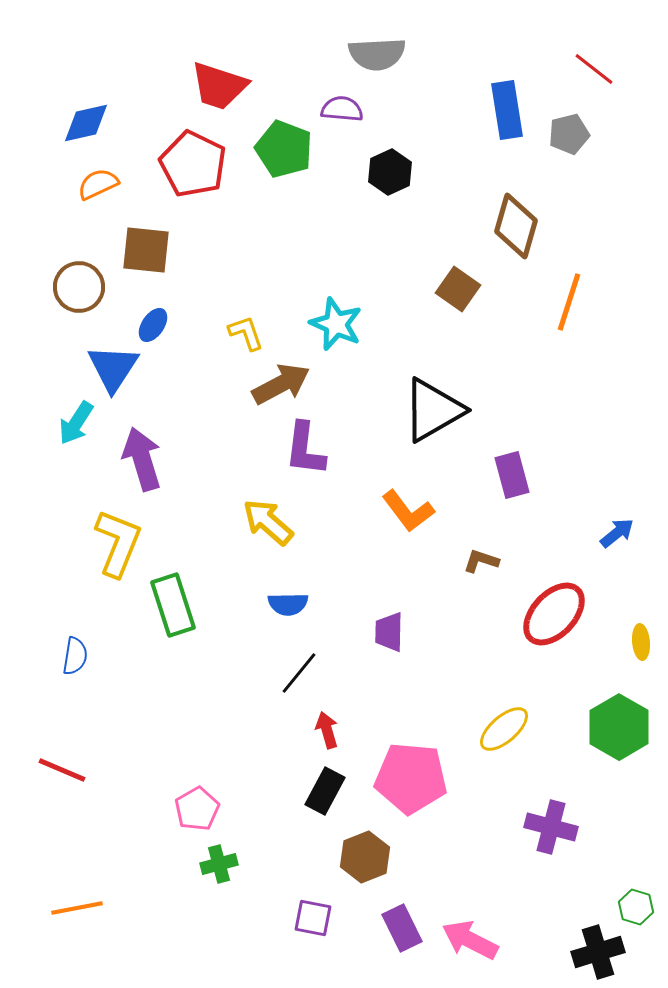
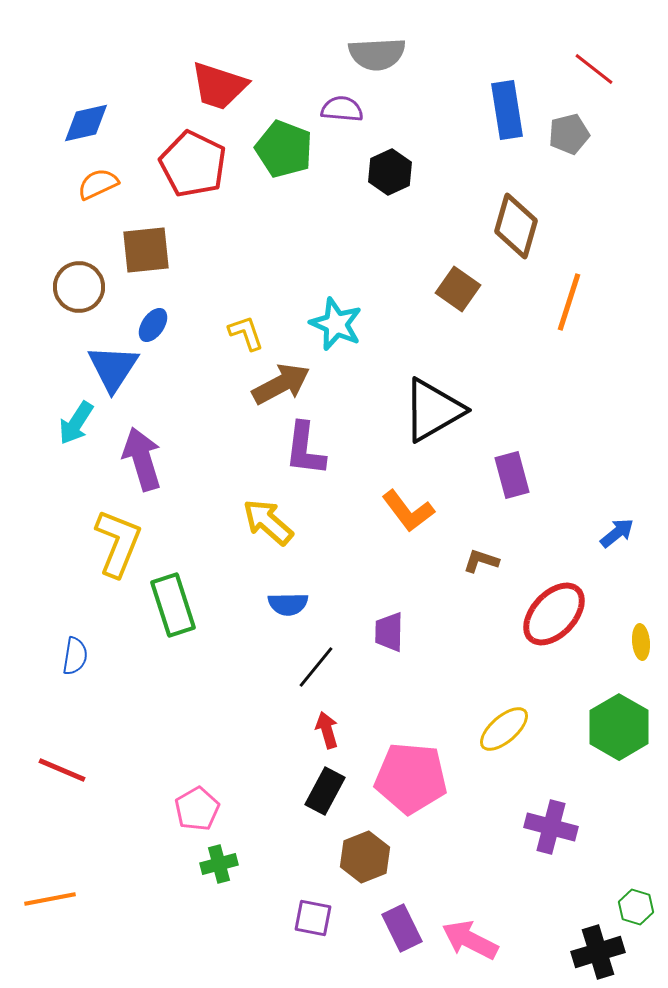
brown square at (146, 250): rotated 12 degrees counterclockwise
black line at (299, 673): moved 17 px right, 6 px up
orange line at (77, 908): moved 27 px left, 9 px up
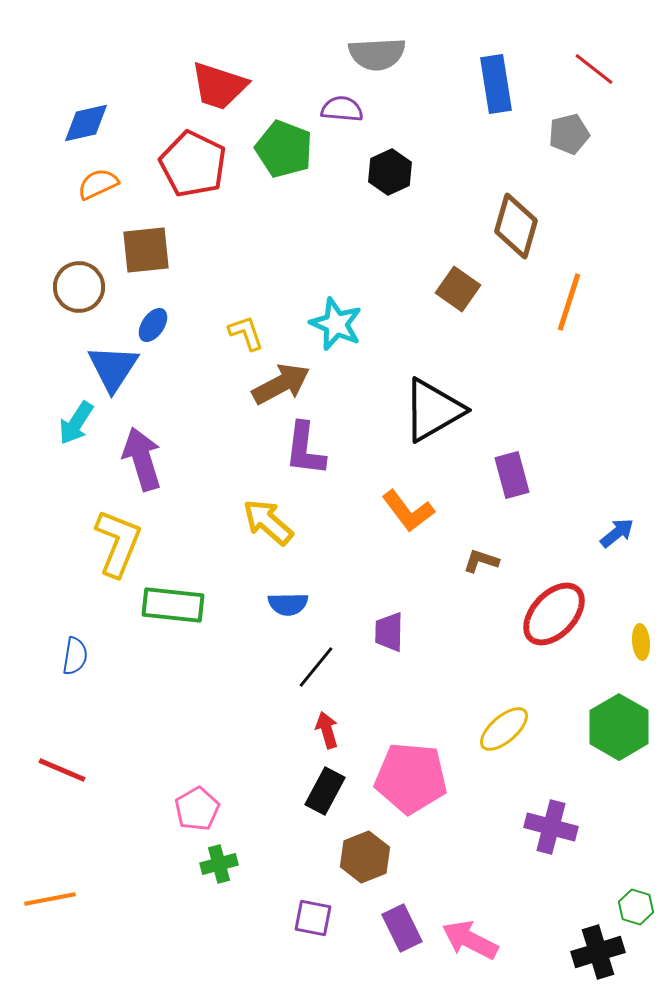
blue rectangle at (507, 110): moved 11 px left, 26 px up
green rectangle at (173, 605): rotated 66 degrees counterclockwise
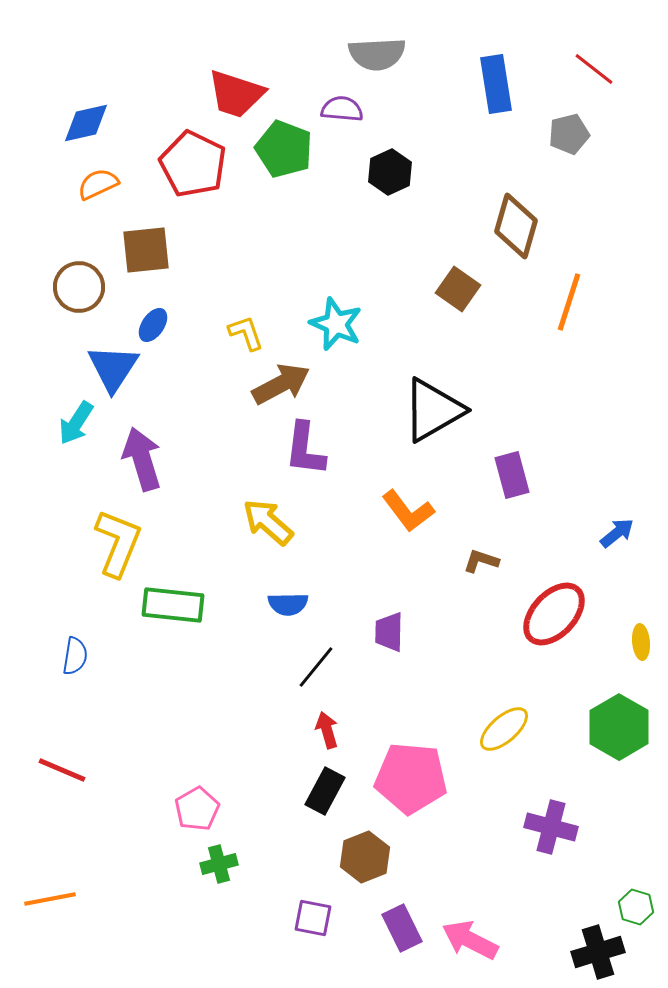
red trapezoid at (219, 86): moved 17 px right, 8 px down
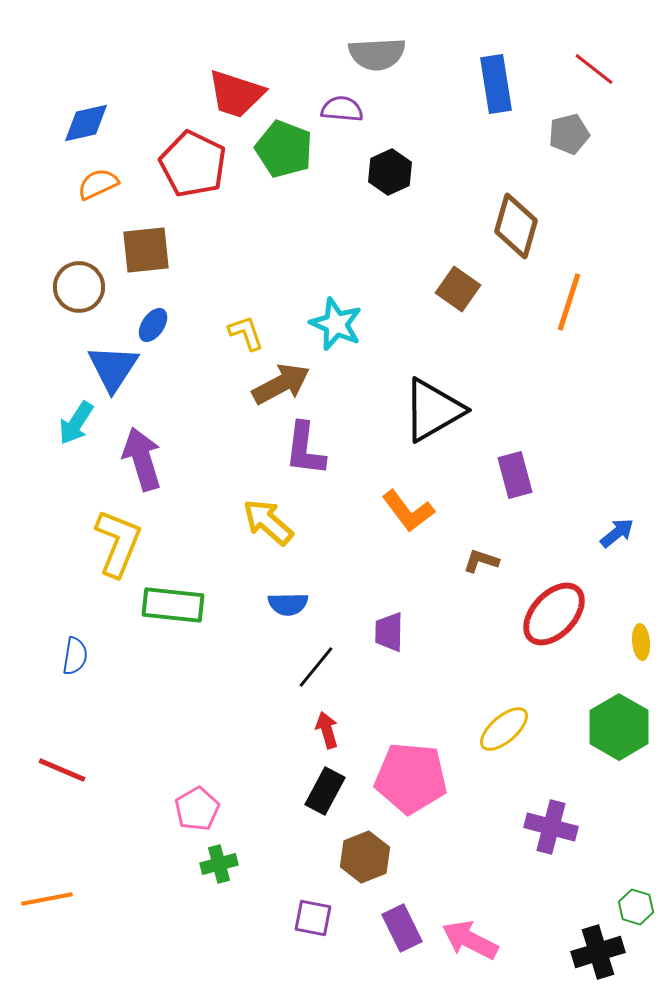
purple rectangle at (512, 475): moved 3 px right
orange line at (50, 899): moved 3 px left
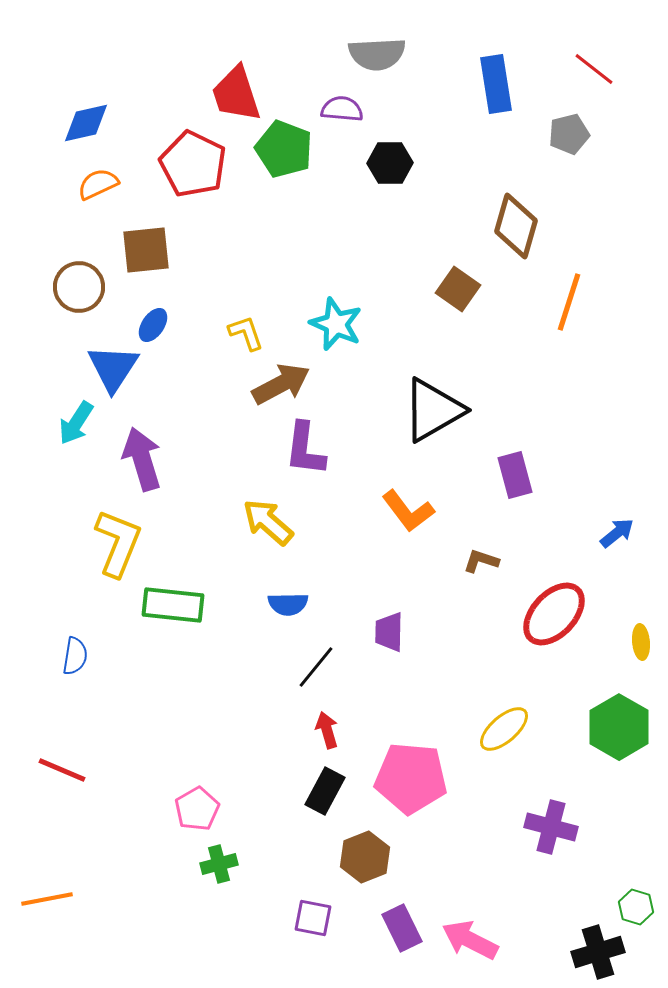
red trapezoid at (236, 94): rotated 54 degrees clockwise
black hexagon at (390, 172): moved 9 px up; rotated 24 degrees clockwise
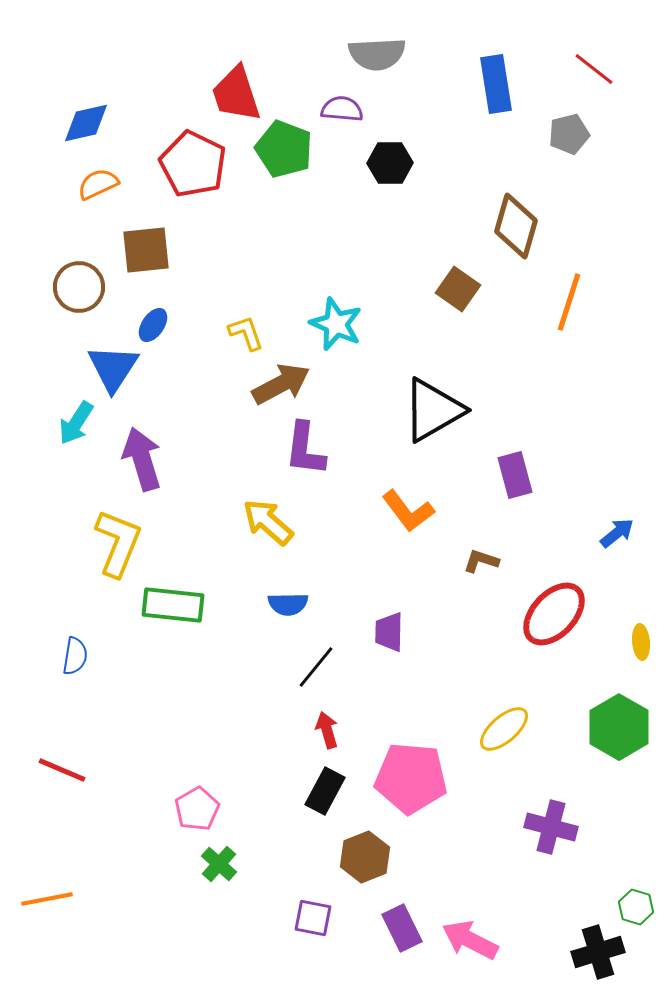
green cross at (219, 864): rotated 33 degrees counterclockwise
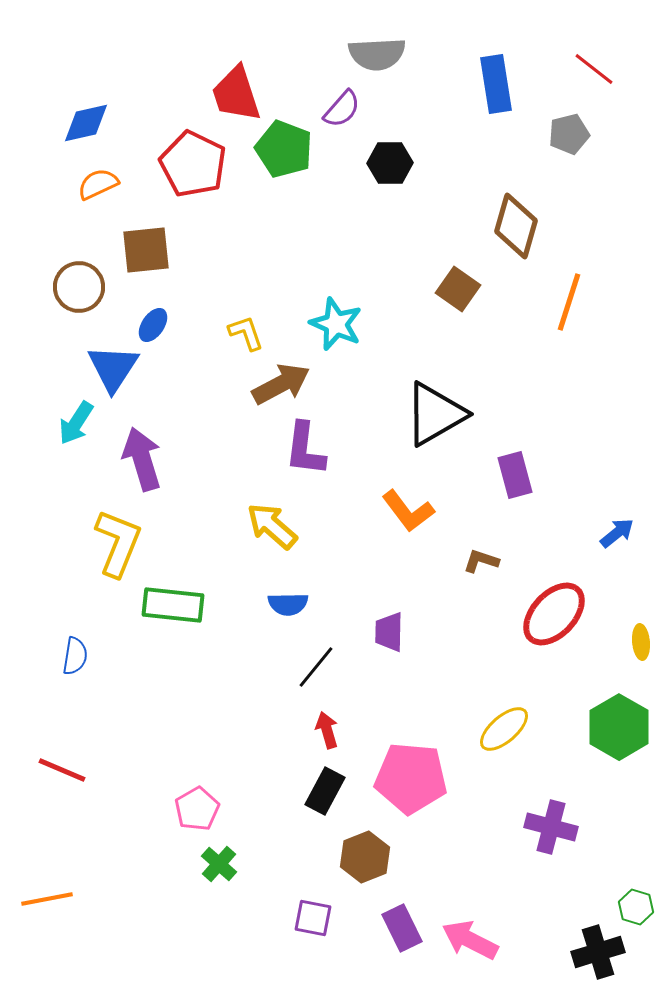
purple semicircle at (342, 109): rotated 126 degrees clockwise
black triangle at (433, 410): moved 2 px right, 4 px down
yellow arrow at (268, 522): moved 4 px right, 4 px down
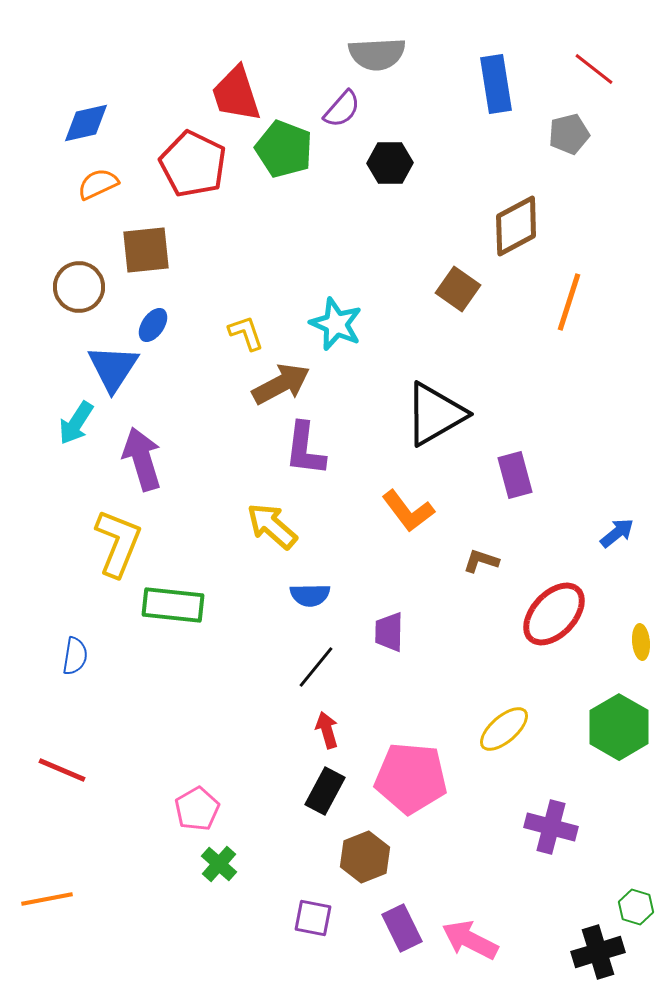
brown diamond at (516, 226): rotated 46 degrees clockwise
blue semicircle at (288, 604): moved 22 px right, 9 px up
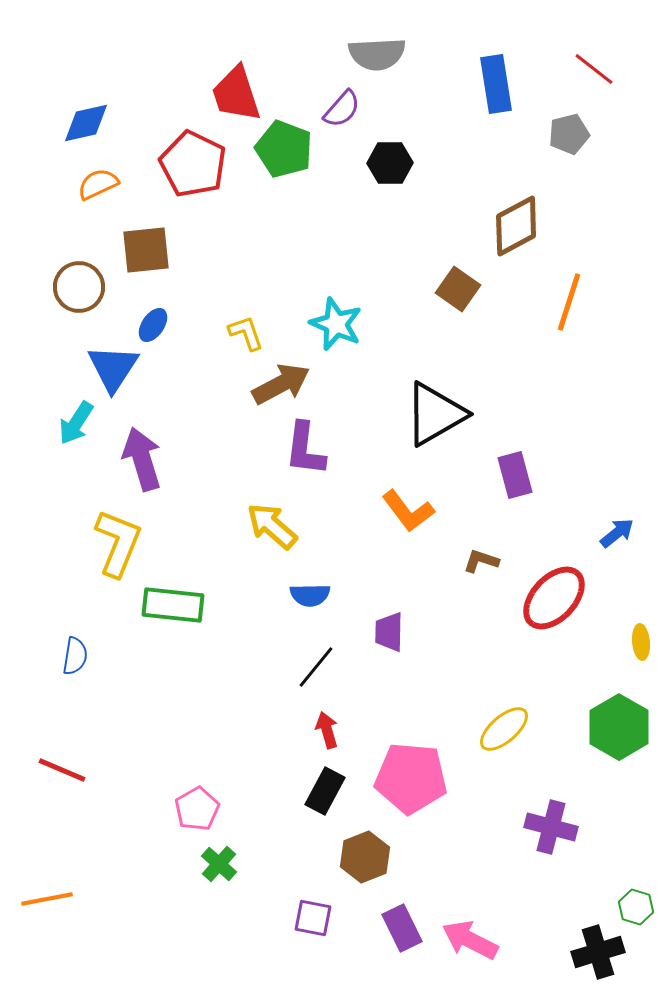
red ellipse at (554, 614): moved 16 px up
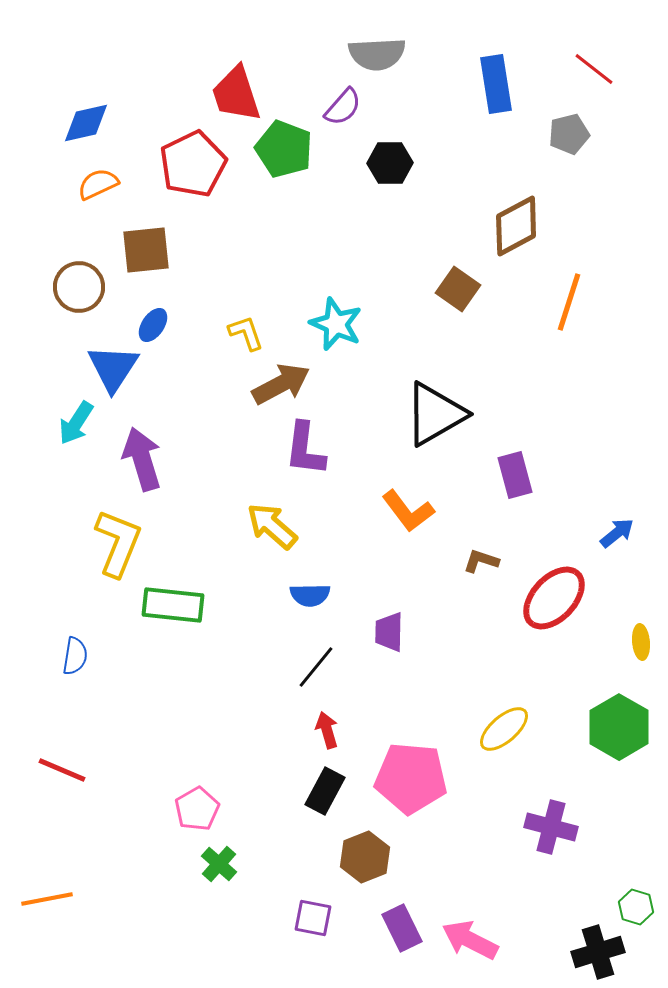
purple semicircle at (342, 109): moved 1 px right, 2 px up
red pentagon at (193, 164): rotated 20 degrees clockwise
